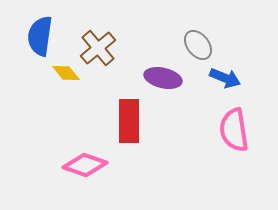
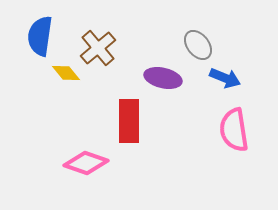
pink diamond: moved 1 px right, 2 px up
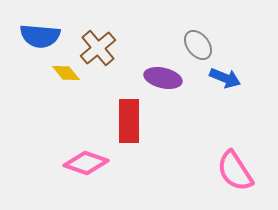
blue semicircle: rotated 93 degrees counterclockwise
pink semicircle: moved 1 px right, 41 px down; rotated 24 degrees counterclockwise
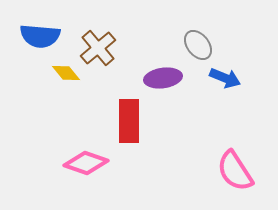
purple ellipse: rotated 21 degrees counterclockwise
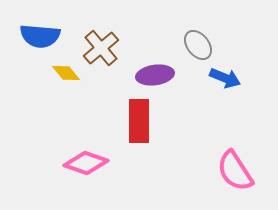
brown cross: moved 3 px right
purple ellipse: moved 8 px left, 3 px up
red rectangle: moved 10 px right
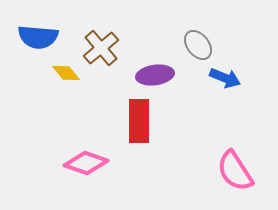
blue semicircle: moved 2 px left, 1 px down
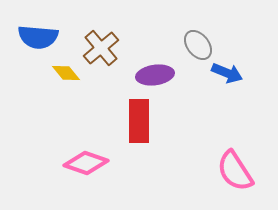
blue arrow: moved 2 px right, 5 px up
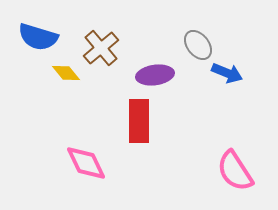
blue semicircle: rotated 12 degrees clockwise
pink diamond: rotated 45 degrees clockwise
